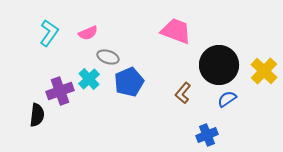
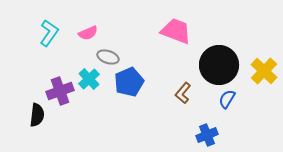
blue semicircle: rotated 24 degrees counterclockwise
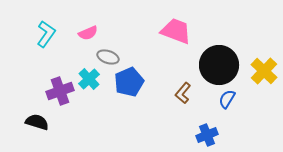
cyan L-shape: moved 3 px left, 1 px down
black semicircle: moved 7 px down; rotated 80 degrees counterclockwise
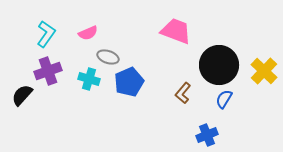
cyan cross: rotated 30 degrees counterclockwise
purple cross: moved 12 px left, 20 px up
blue semicircle: moved 3 px left
black semicircle: moved 15 px left, 27 px up; rotated 65 degrees counterclockwise
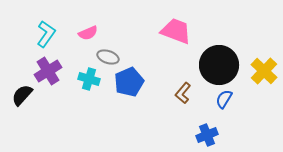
purple cross: rotated 12 degrees counterclockwise
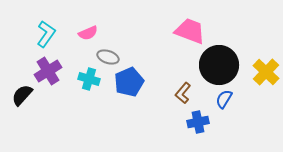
pink trapezoid: moved 14 px right
yellow cross: moved 2 px right, 1 px down
blue cross: moved 9 px left, 13 px up; rotated 10 degrees clockwise
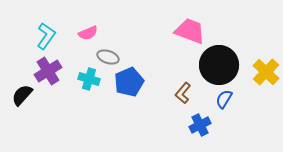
cyan L-shape: moved 2 px down
blue cross: moved 2 px right, 3 px down; rotated 15 degrees counterclockwise
